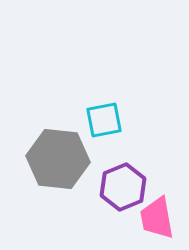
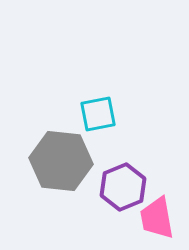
cyan square: moved 6 px left, 6 px up
gray hexagon: moved 3 px right, 2 px down
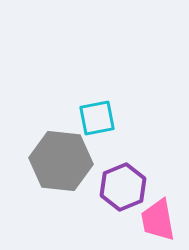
cyan square: moved 1 px left, 4 px down
pink trapezoid: moved 1 px right, 2 px down
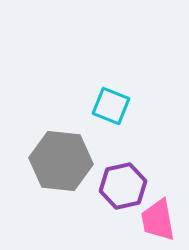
cyan square: moved 14 px right, 12 px up; rotated 33 degrees clockwise
purple hexagon: moved 1 px up; rotated 9 degrees clockwise
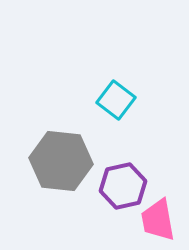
cyan square: moved 5 px right, 6 px up; rotated 15 degrees clockwise
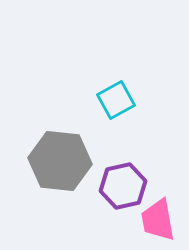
cyan square: rotated 24 degrees clockwise
gray hexagon: moved 1 px left
